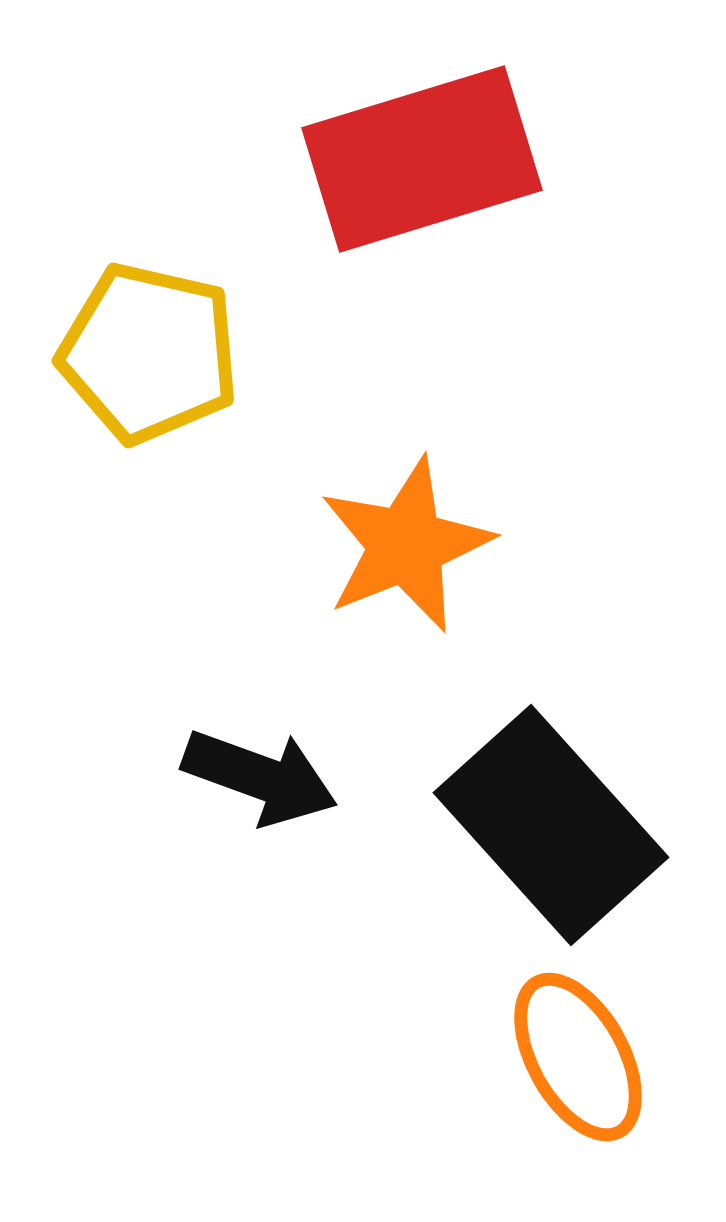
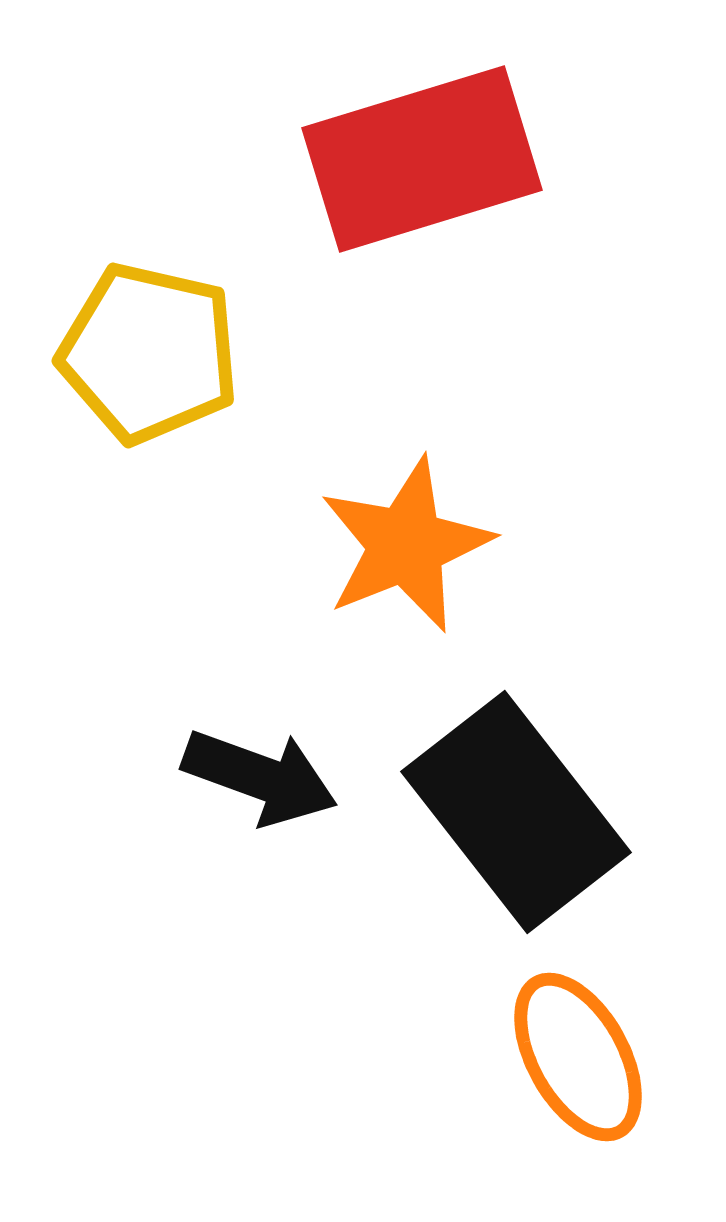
black rectangle: moved 35 px left, 13 px up; rotated 4 degrees clockwise
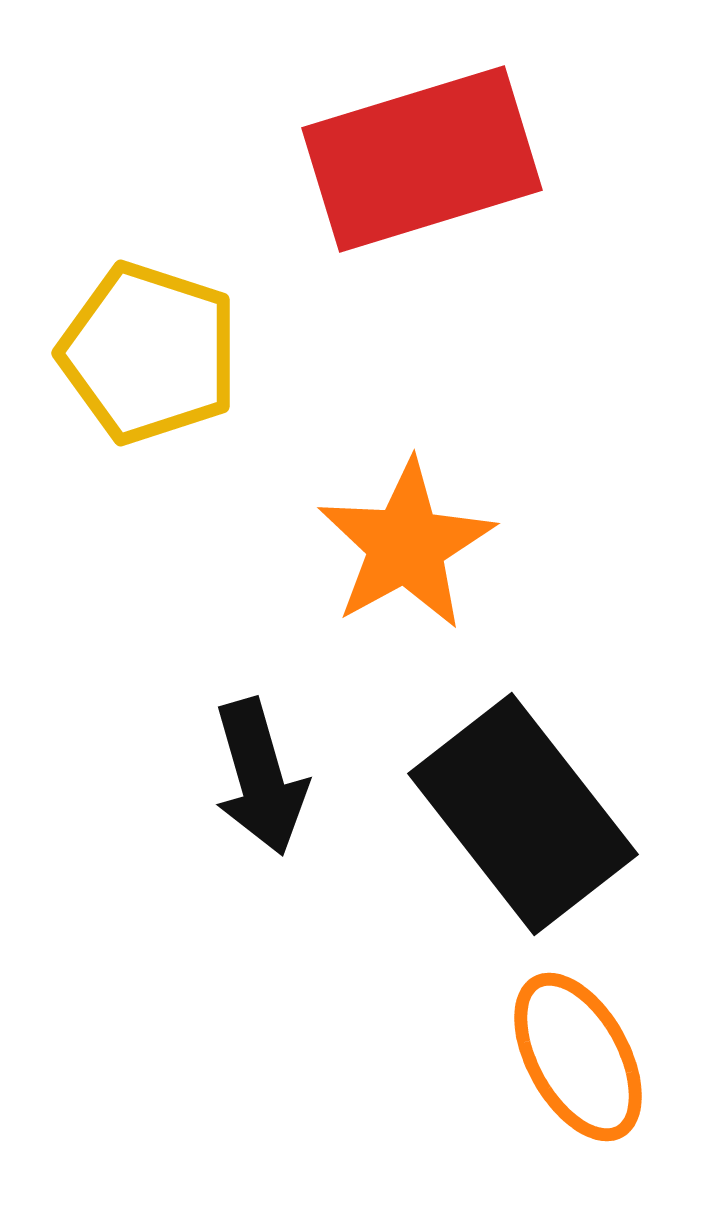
yellow pentagon: rotated 5 degrees clockwise
orange star: rotated 7 degrees counterclockwise
black arrow: rotated 54 degrees clockwise
black rectangle: moved 7 px right, 2 px down
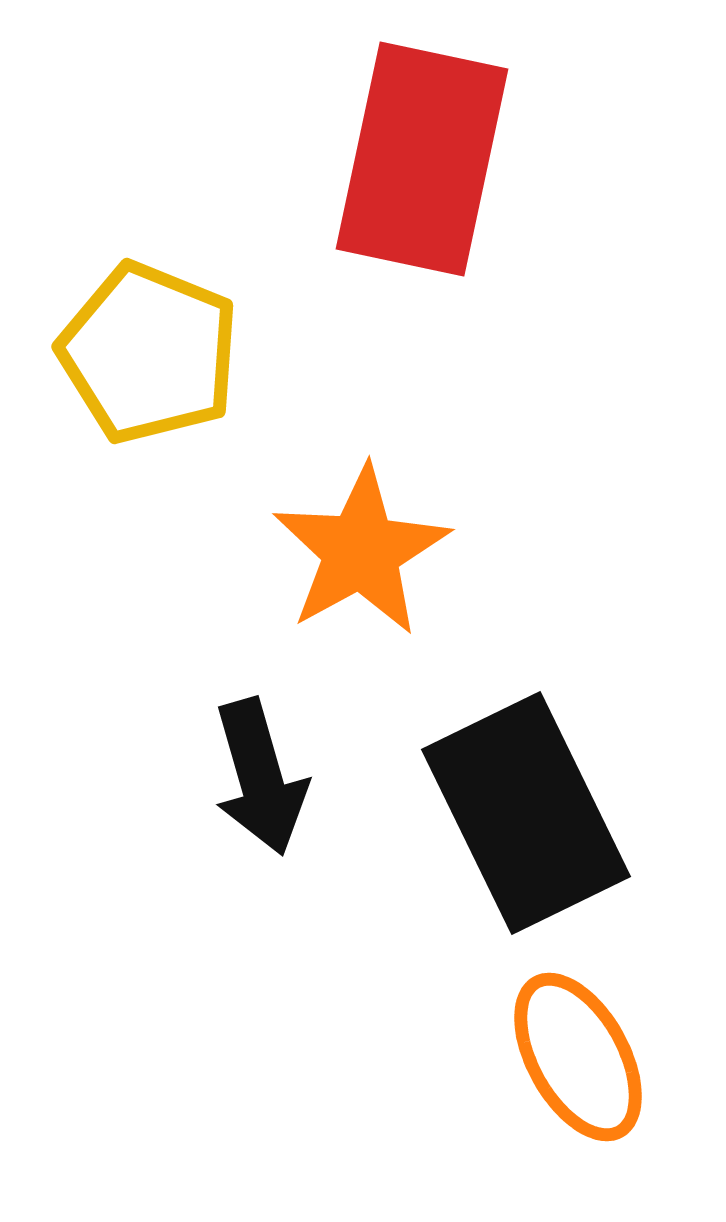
red rectangle: rotated 61 degrees counterclockwise
yellow pentagon: rotated 4 degrees clockwise
orange star: moved 45 px left, 6 px down
black rectangle: moved 3 px right, 1 px up; rotated 12 degrees clockwise
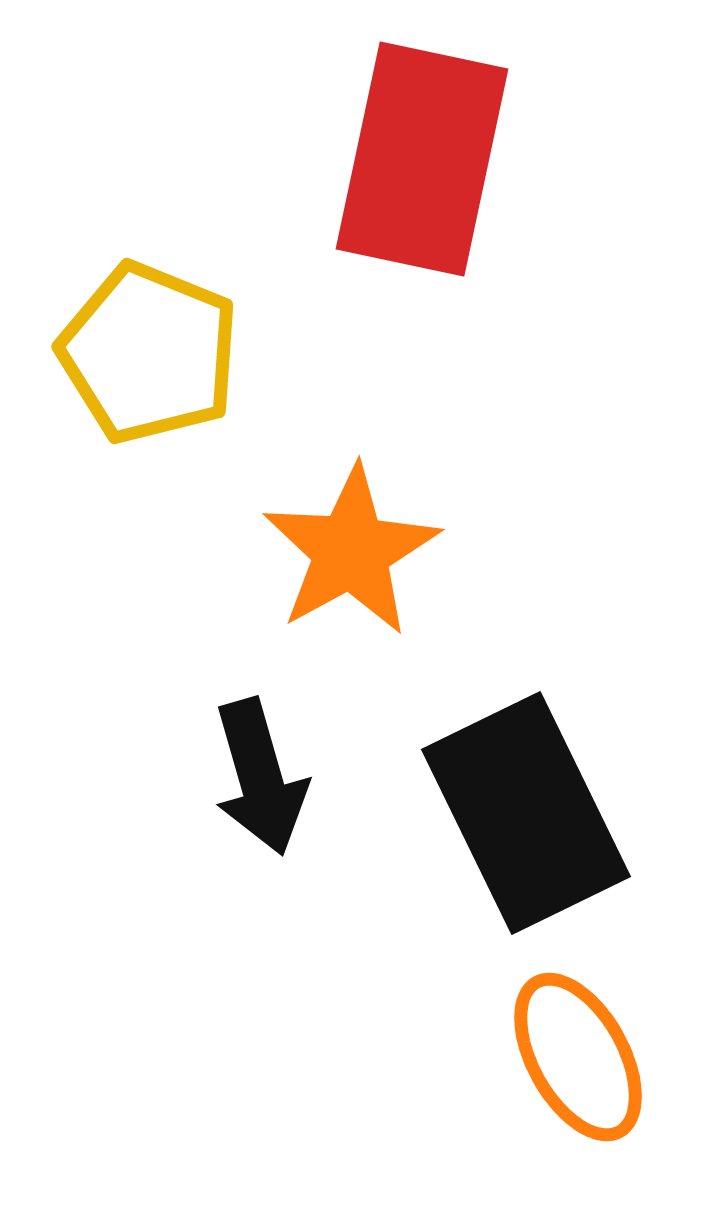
orange star: moved 10 px left
